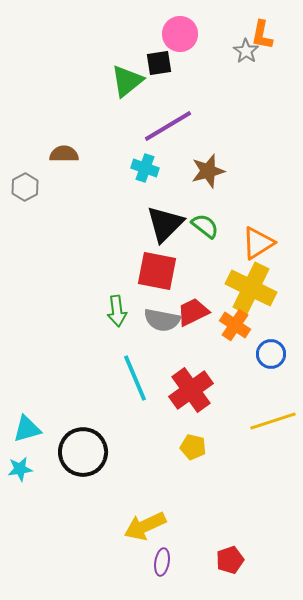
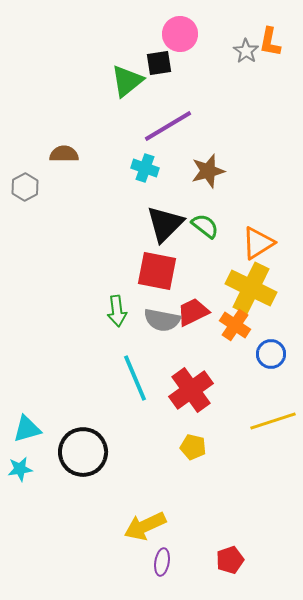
orange L-shape: moved 8 px right, 7 px down
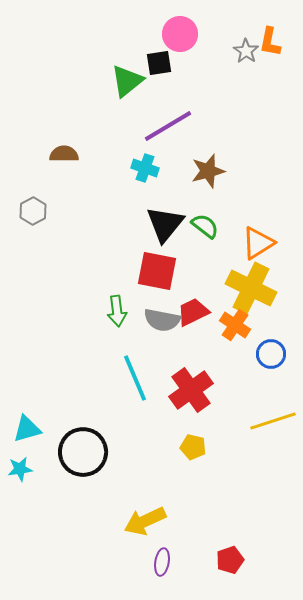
gray hexagon: moved 8 px right, 24 px down
black triangle: rotated 6 degrees counterclockwise
yellow arrow: moved 5 px up
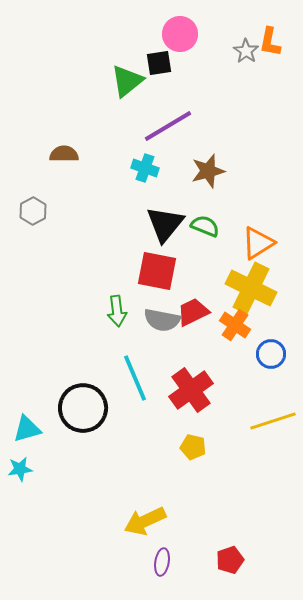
green semicircle: rotated 16 degrees counterclockwise
black circle: moved 44 px up
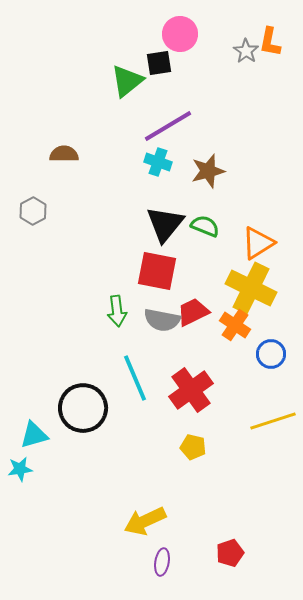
cyan cross: moved 13 px right, 6 px up
cyan triangle: moved 7 px right, 6 px down
red pentagon: moved 7 px up
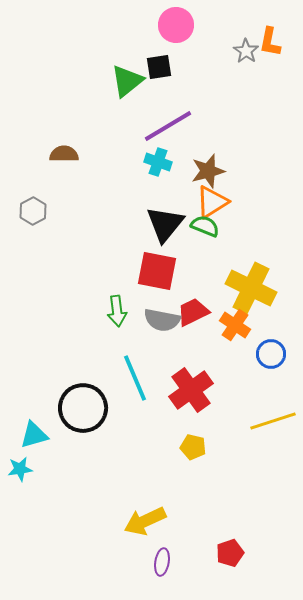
pink circle: moved 4 px left, 9 px up
black square: moved 4 px down
orange triangle: moved 46 px left, 41 px up
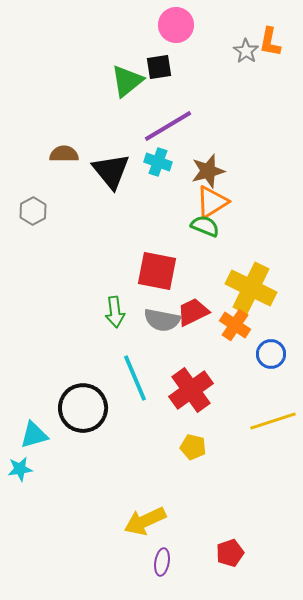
black triangle: moved 54 px left, 53 px up; rotated 18 degrees counterclockwise
green arrow: moved 2 px left, 1 px down
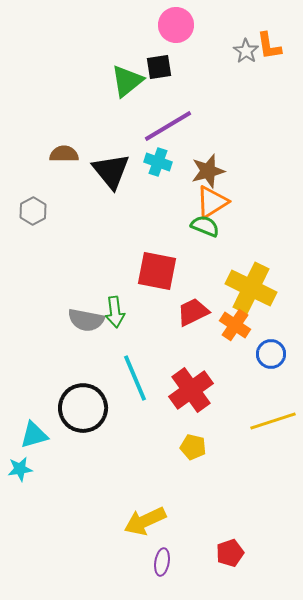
orange L-shape: moved 1 px left, 4 px down; rotated 20 degrees counterclockwise
gray semicircle: moved 76 px left
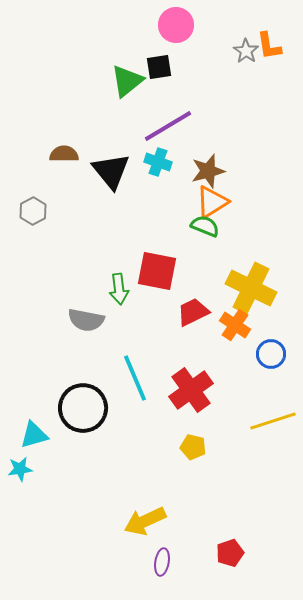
green arrow: moved 4 px right, 23 px up
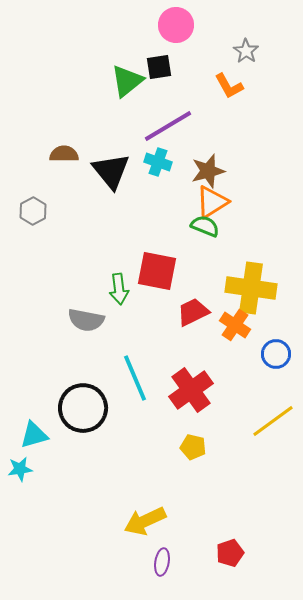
orange L-shape: moved 40 px left, 40 px down; rotated 20 degrees counterclockwise
yellow cross: rotated 18 degrees counterclockwise
blue circle: moved 5 px right
yellow line: rotated 18 degrees counterclockwise
